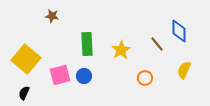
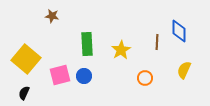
brown line: moved 2 px up; rotated 42 degrees clockwise
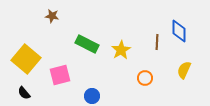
green rectangle: rotated 60 degrees counterclockwise
blue circle: moved 8 px right, 20 px down
black semicircle: rotated 64 degrees counterclockwise
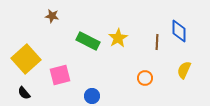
green rectangle: moved 1 px right, 3 px up
yellow star: moved 3 px left, 12 px up
yellow square: rotated 8 degrees clockwise
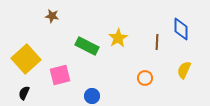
blue diamond: moved 2 px right, 2 px up
green rectangle: moved 1 px left, 5 px down
black semicircle: rotated 64 degrees clockwise
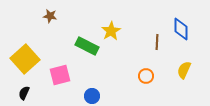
brown star: moved 2 px left
yellow star: moved 7 px left, 7 px up
yellow square: moved 1 px left
orange circle: moved 1 px right, 2 px up
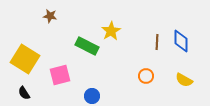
blue diamond: moved 12 px down
yellow square: rotated 16 degrees counterclockwise
yellow semicircle: moved 10 px down; rotated 84 degrees counterclockwise
black semicircle: rotated 56 degrees counterclockwise
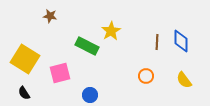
pink square: moved 2 px up
yellow semicircle: rotated 24 degrees clockwise
blue circle: moved 2 px left, 1 px up
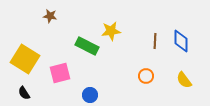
yellow star: rotated 24 degrees clockwise
brown line: moved 2 px left, 1 px up
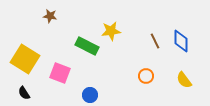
brown line: rotated 28 degrees counterclockwise
pink square: rotated 35 degrees clockwise
